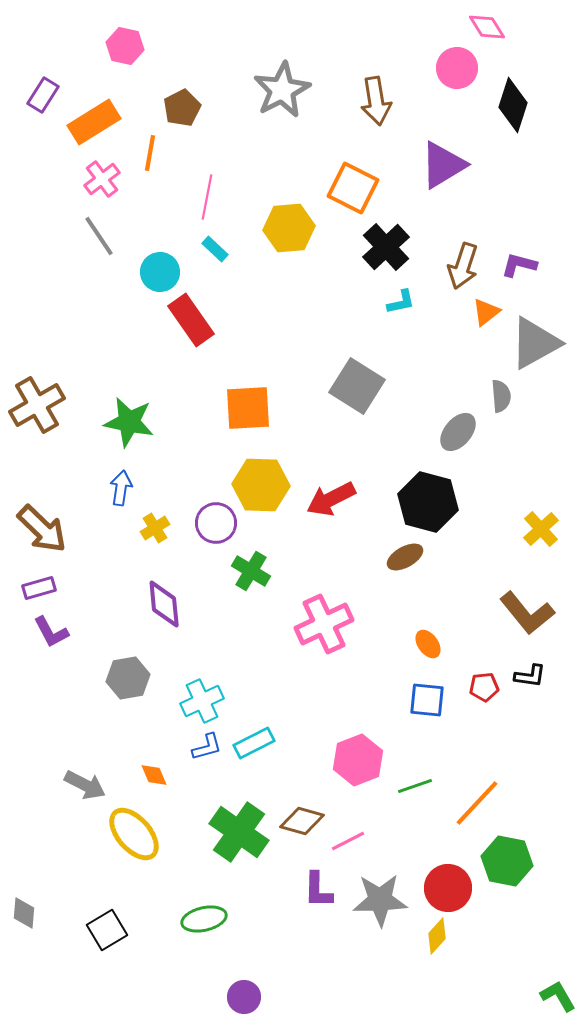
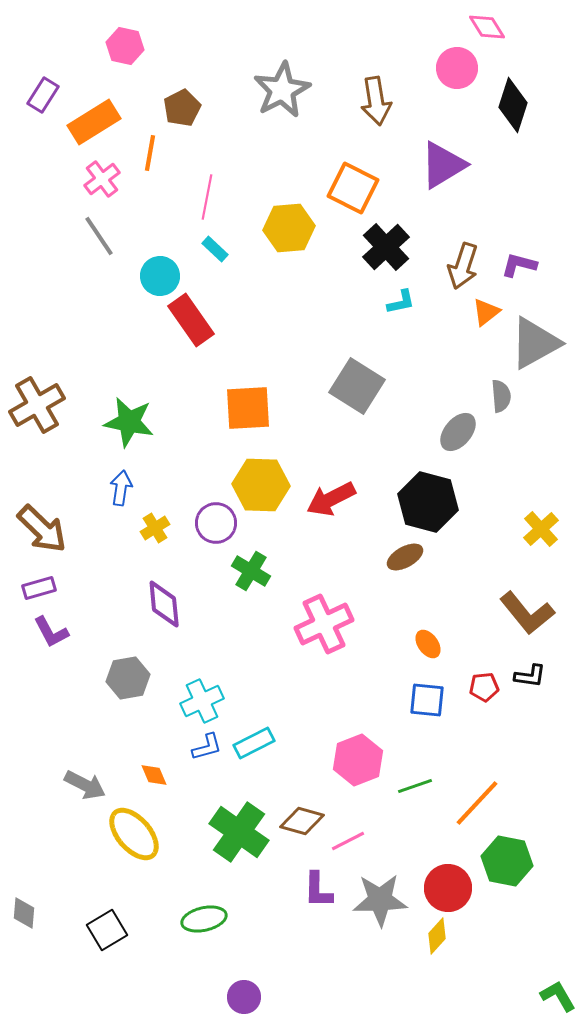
cyan circle at (160, 272): moved 4 px down
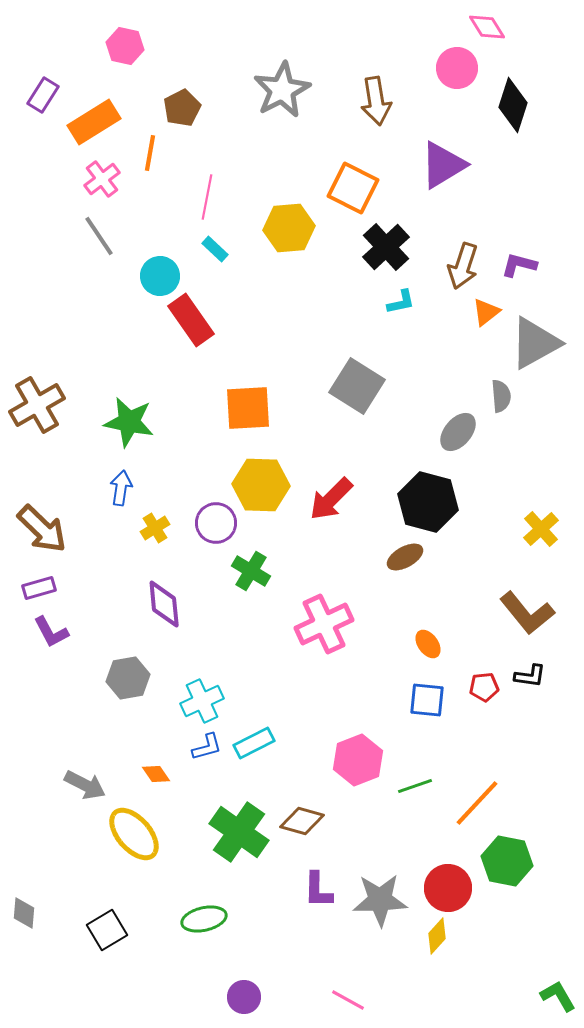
red arrow at (331, 499): rotated 18 degrees counterclockwise
orange diamond at (154, 775): moved 2 px right, 1 px up; rotated 12 degrees counterclockwise
pink line at (348, 841): moved 159 px down; rotated 56 degrees clockwise
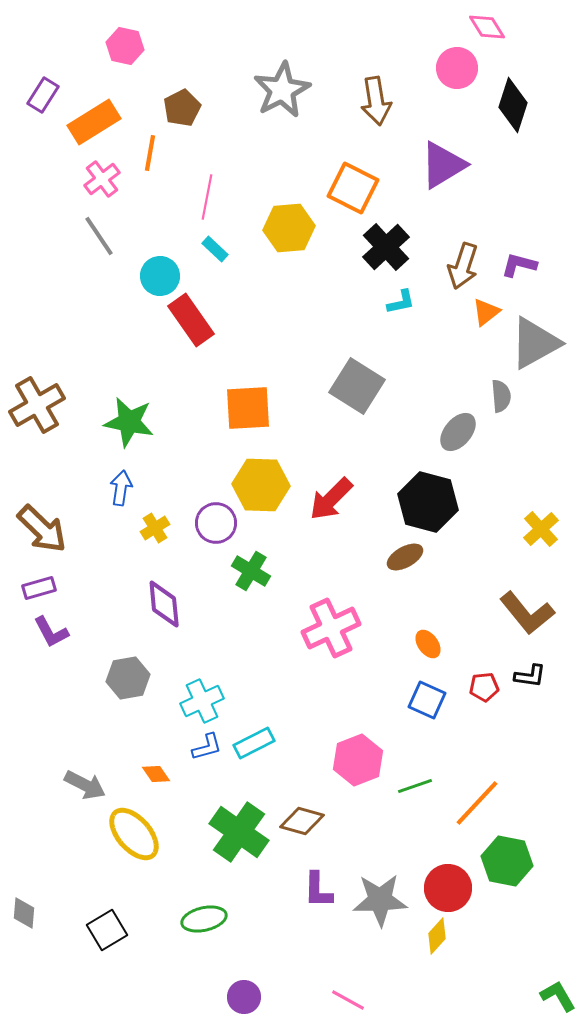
pink cross at (324, 624): moved 7 px right, 4 px down
blue square at (427, 700): rotated 18 degrees clockwise
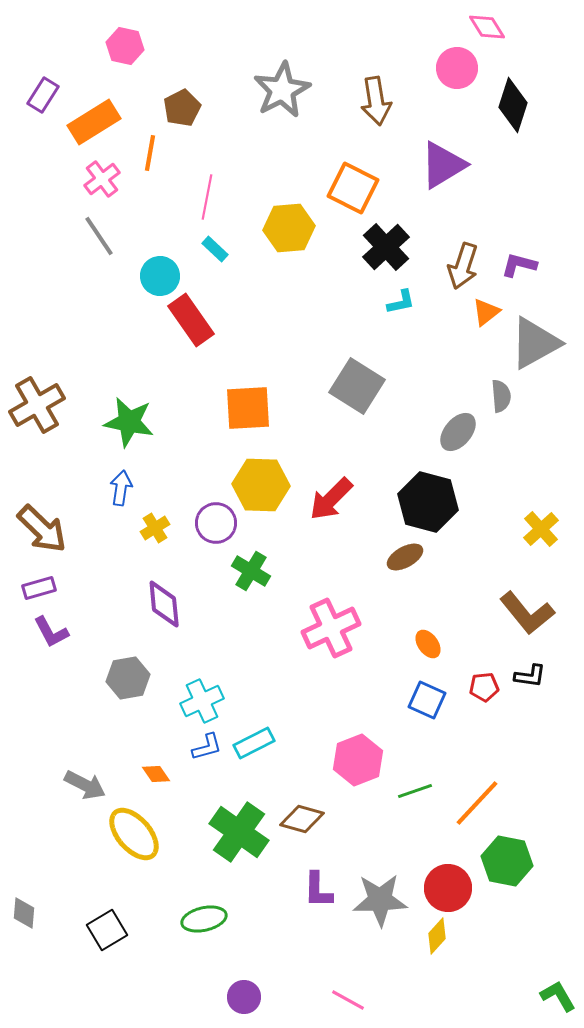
green line at (415, 786): moved 5 px down
brown diamond at (302, 821): moved 2 px up
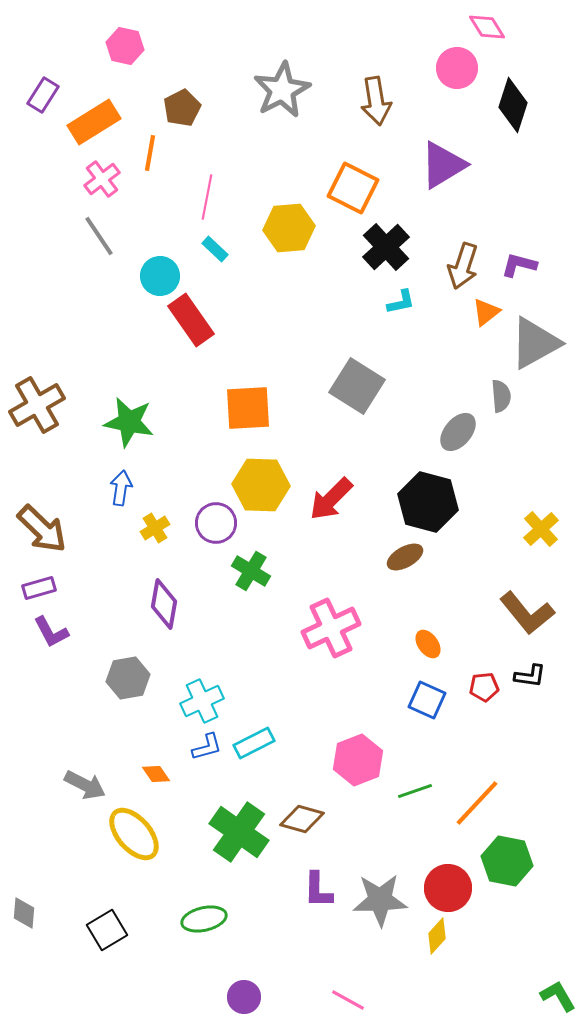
purple diamond at (164, 604): rotated 15 degrees clockwise
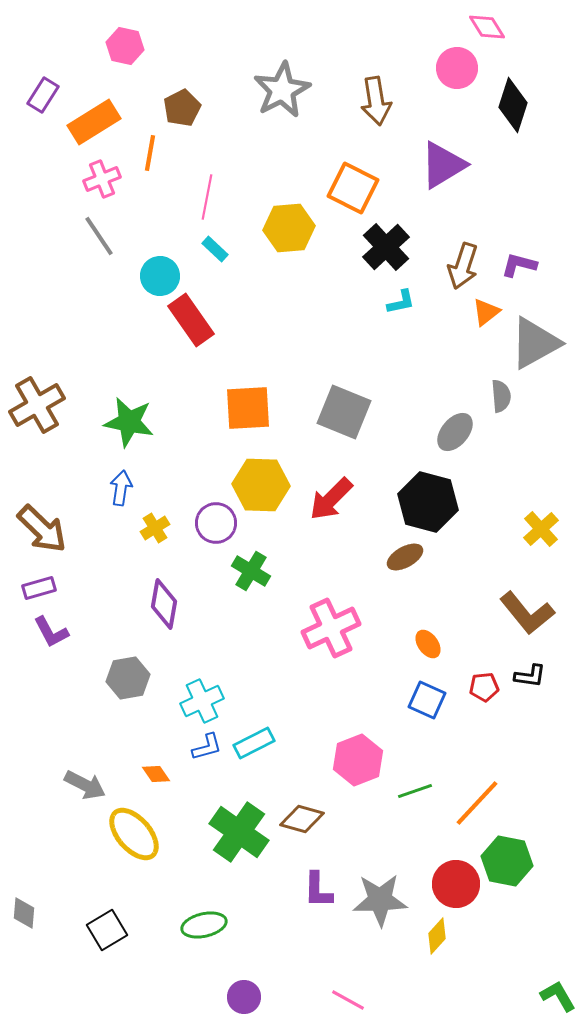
pink cross at (102, 179): rotated 15 degrees clockwise
gray square at (357, 386): moved 13 px left, 26 px down; rotated 10 degrees counterclockwise
gray ellipse at (458, 432): moved 3 px left
red circle at (448, 888): moved 8 px right, 4 px up
green ellipse at (204, 919): moved 6 px down
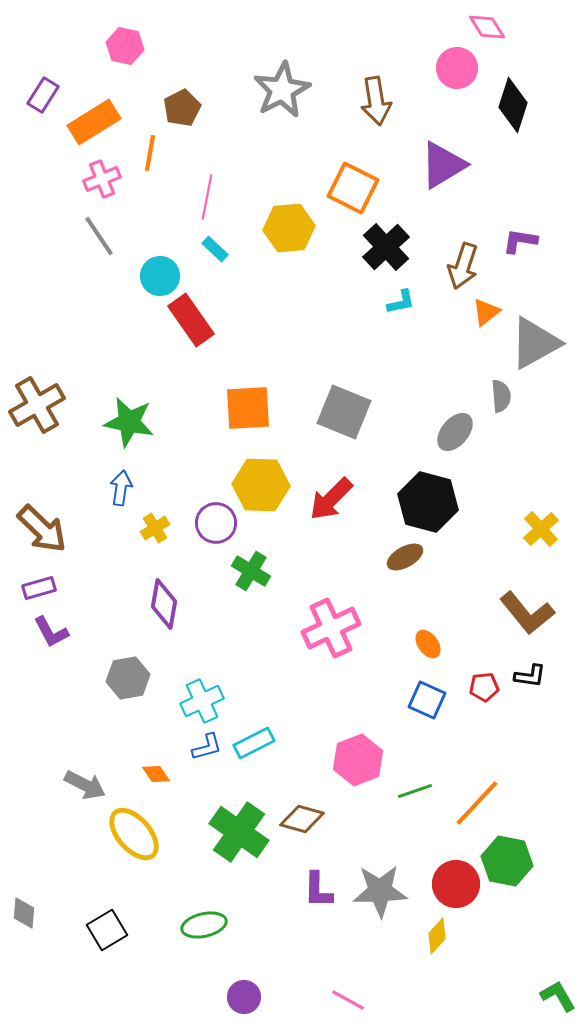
purple L-shape at (519, 265): moved 1 px right, 24 px up; rotated 6 degrees counterclockwise
gray star at (380, 900): moved 9 px up
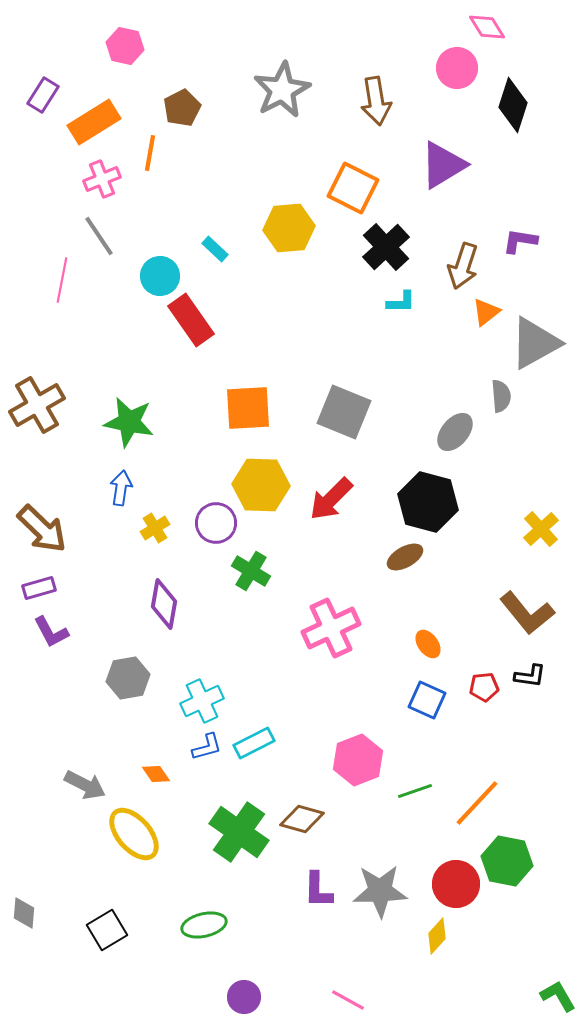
pink line at (207, 197): moved 145 px left, 83 px down
cyan L-shape at (401, 302): rotated 12 degrees clockwise
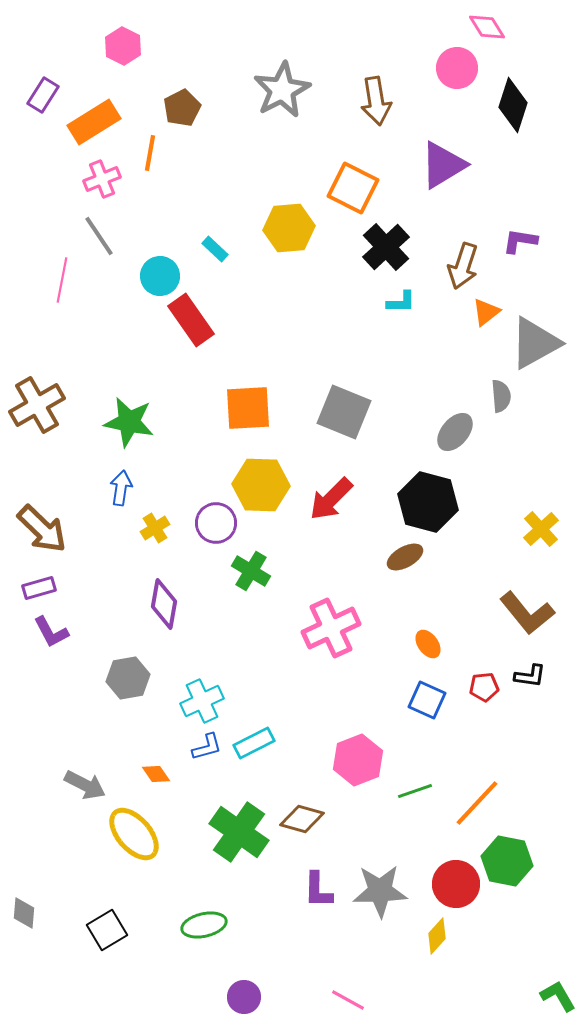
pink hexagon at (125, 46): moved 2 px left; rotated 15 degrees clockwise
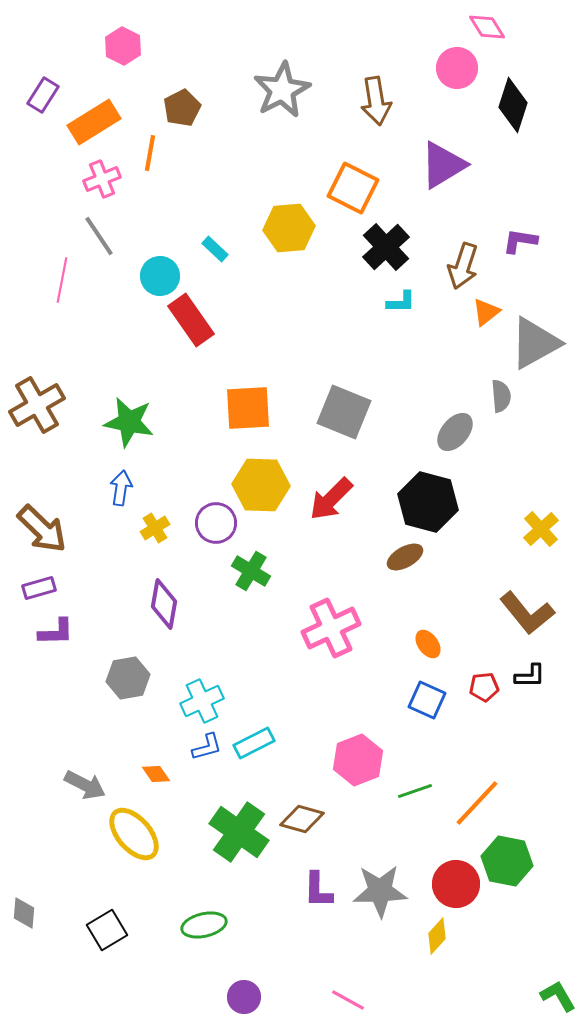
purple L-shape at (51, 632): moved 5 px right; rotated 63 degrees counterclockwise
black L-shape at (530, 676): rotated 8 degrees counterclockwise
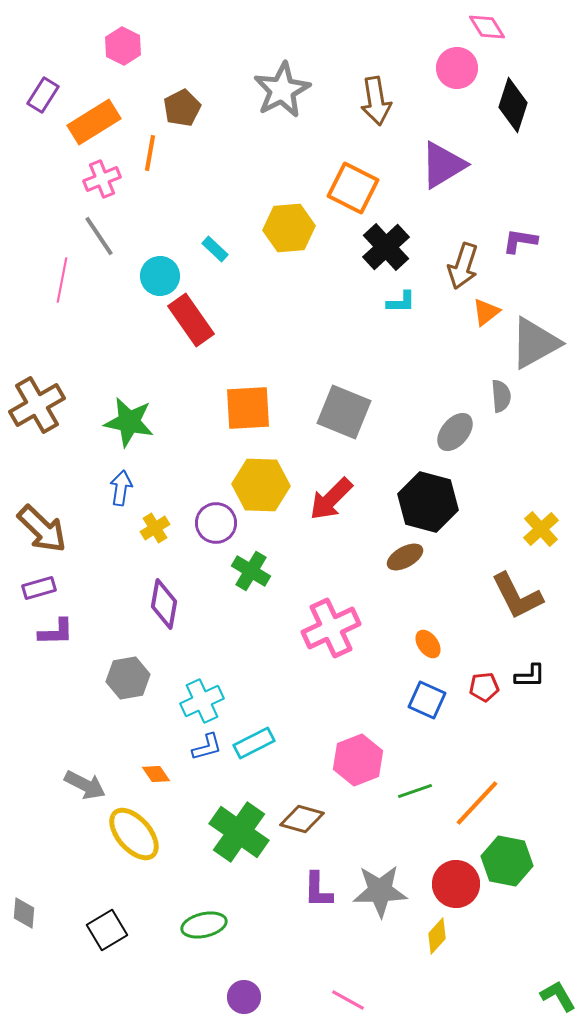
brown L-shape at (527, 613): moved 10 px left, 17 px up; rotated 12 degrees clockwise
